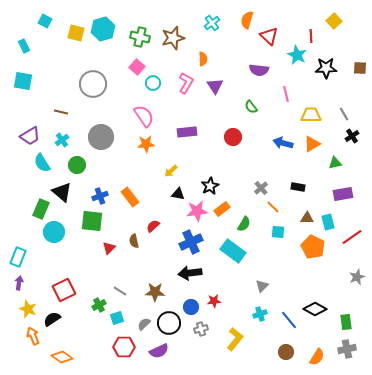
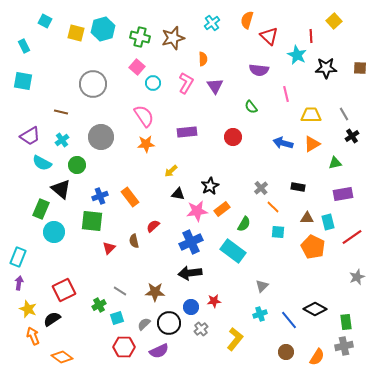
cyan semicircle at (42, 163): rotated 30 degrees counterclockwise
black triangle at (62, 192): moved 1 px left, 3 px up
gray cross at (201, 329): rotated 24 degrees counterclockwise
gray cross at (347, 349): moved 3 px left, 3 px up
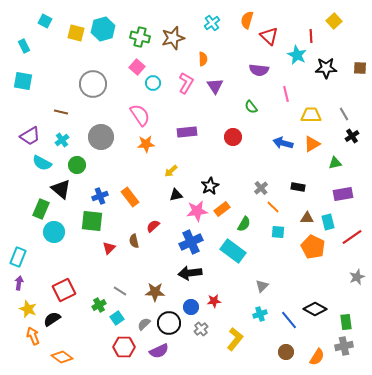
pink semicircle at (144, 116): moved 4 px left, 1 px up
black triangle at (178, 194): moved 2 px left, 1 px down; rotated 24 degrees counterclockwise
cyan square at (117, 318): rotated 16 degrees counterclockwise
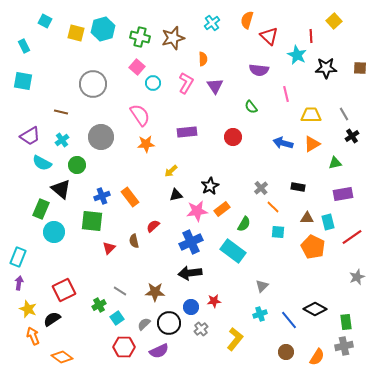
blue cross at (100, 196): moved 2 px right
